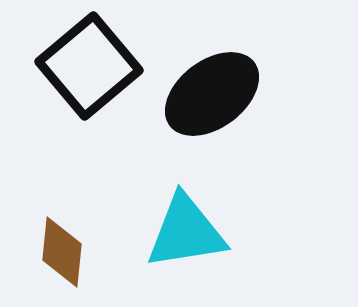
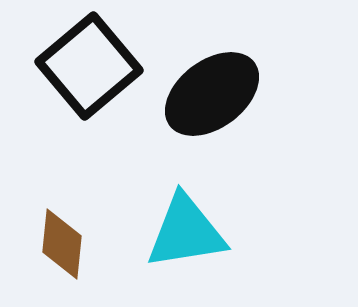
brown diamond: moved 8 px up
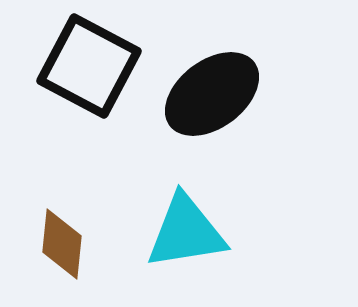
black square: rotated 22 degrees counterclockwise
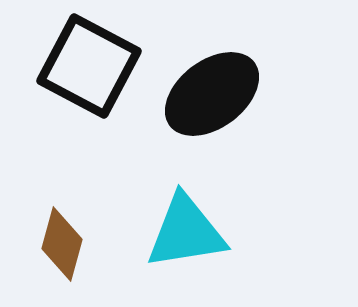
brown diamond: rotated 10 degrees clockwise
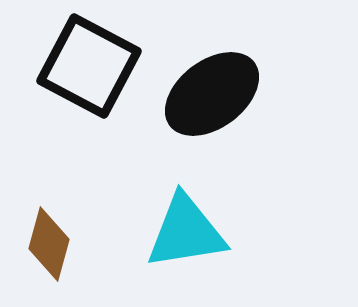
brown diamond: moved 13 px left
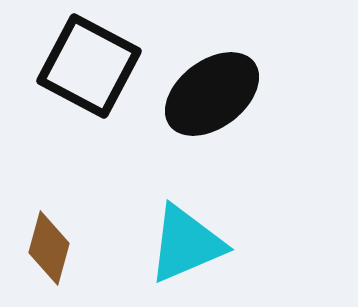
cyan triangle: moved 12 px down; rotated 14 degrees counterclockwise
brown diamond: moved 4 px down
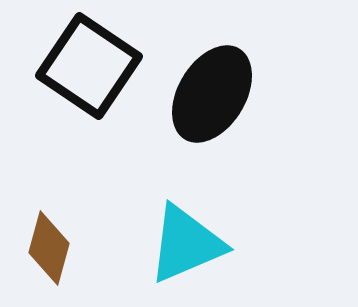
black square: rotated 6 degrees clockwise
black ellipse: rotated 22 degrees counterclockwise
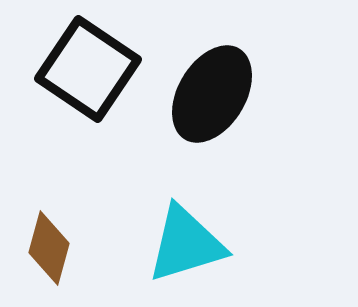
black square: moved 1 px left, 3 px down
cyan triangle: rotated 6 degrees clockwise
